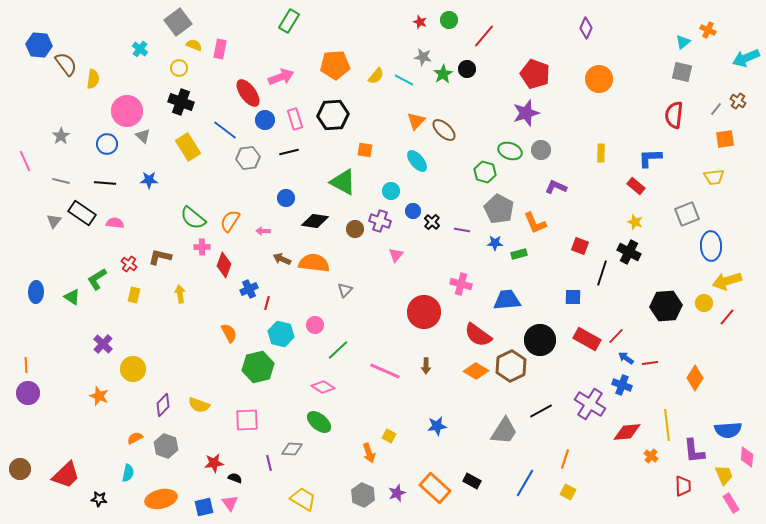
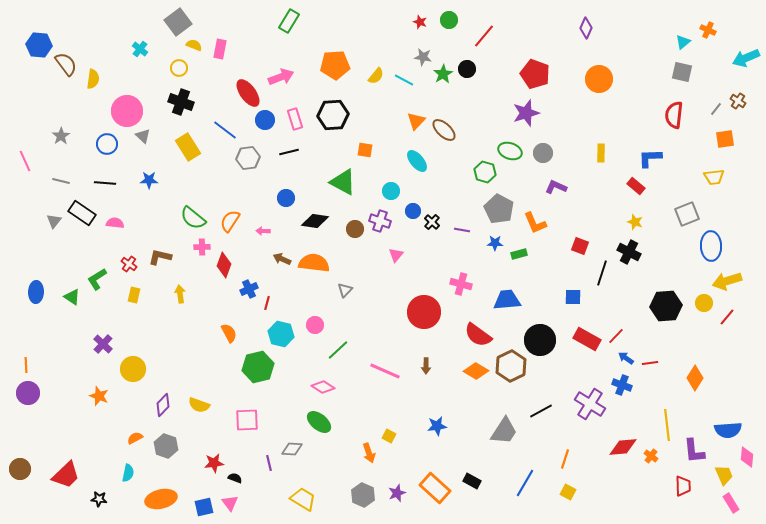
gray circle at (541, 150): moved 2 px right, 3 px down
red diamond at (627, 432): moved 4 px left, 15 px down
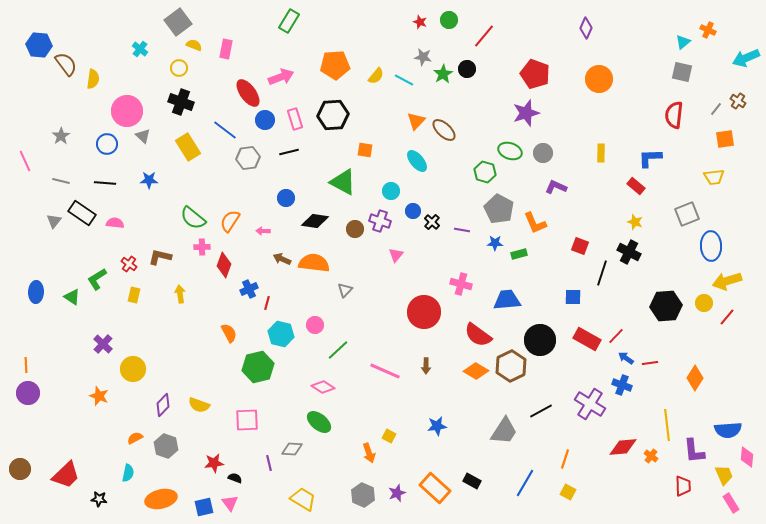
pink rectangle at (220, 49): moved 6 px right
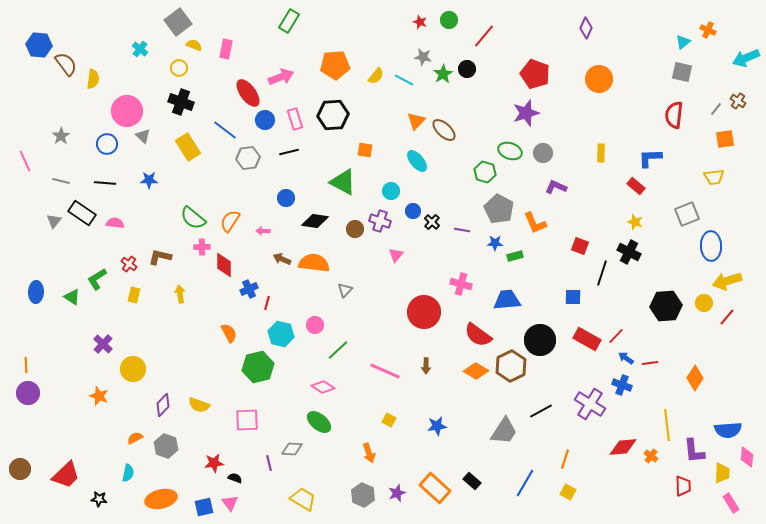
green rectangle at (519, 254): moved 4 px left, 2 px down
red diamond at (224, 265): rotated 20 degrees counterclockwise
yellow square at (389, 436): moved 16 px up
yellow trapezoid at (724, 475): moved 2 px left, 2 px up; rotated 25 degrees clockwise
black rectangle at (472, 481): rotated 12 degrees clockwise
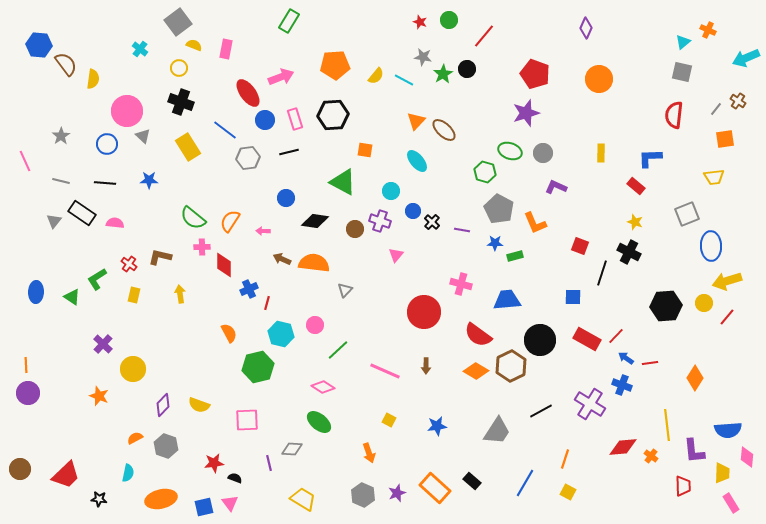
gray trapezoid at (504, 431): moved 7 px left
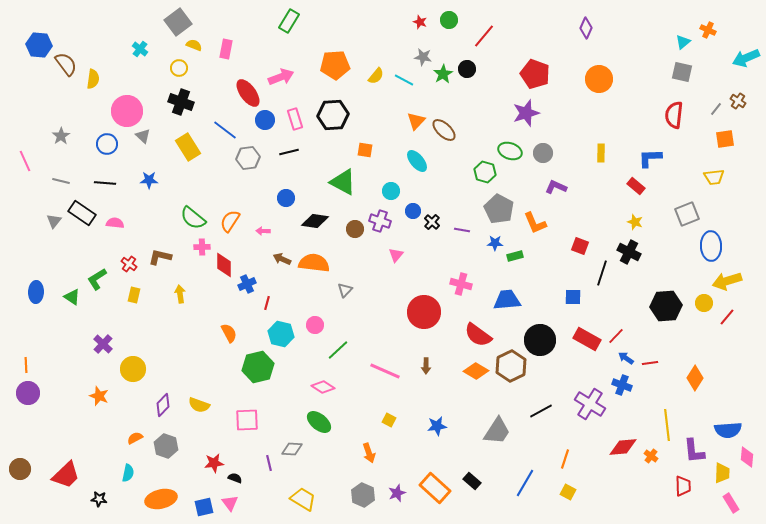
blue cross at (249, 289): moved 2 px left, 5 px up
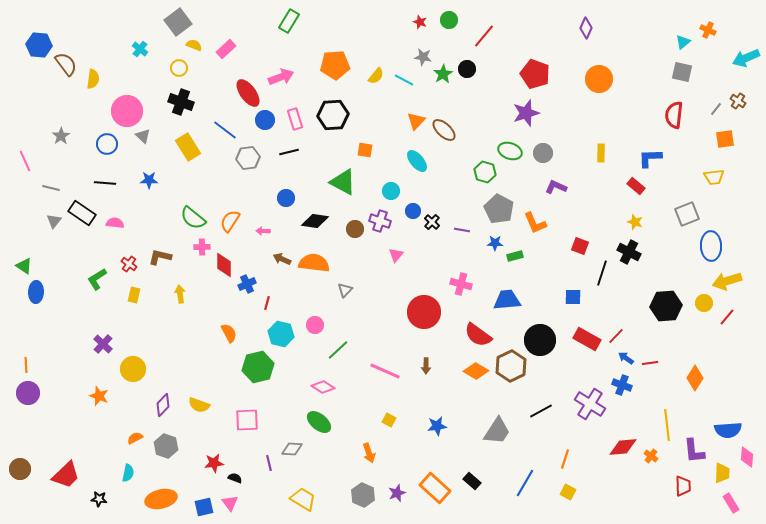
pink rectangle at (226, 49): rotated 36 degrees clockwise
gray line at (61, 181): moved 10 px left, 7 px down
green triangle at (72, 297): moved 48 px left, 31 px up
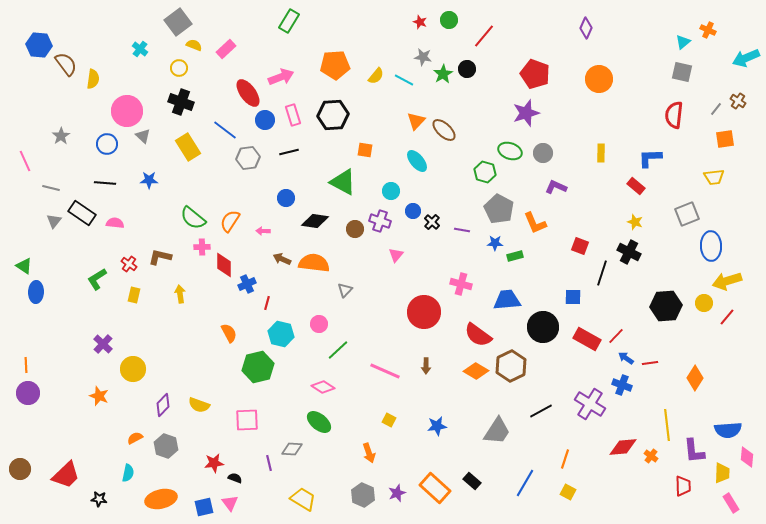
pink rectangle at (295, 119): moved 2 px left, 4 px up
pink circle at (315, 325): moved 4 px right, 1 px up
black circle at (540, 340): moved 3 px right, 13 px up
